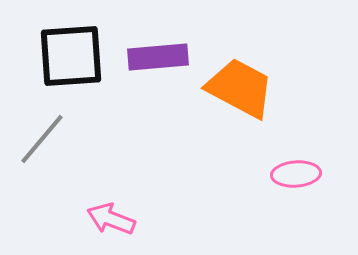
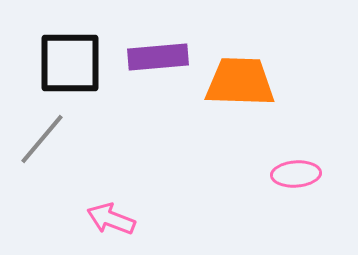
black square: moved 1 px left, 7 px down; rotated 4 degrees clockwise
orange trapezoid: moved 6 px up; rotated 26 degrees counterclockwise
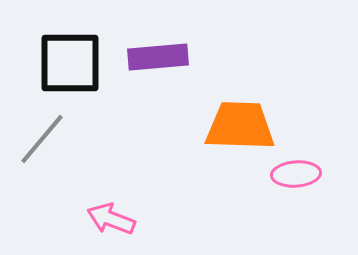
orange trapezoid: moved 44 px down
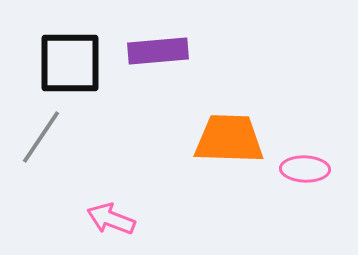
purple rectangle: moved 6 px up
orange trapezoid: moved 11 px left, 13 px down
gray line: moved 1 px left, 2 px up; rotated 6 degrees counterclockwise
pink ellipse: moved 9 px right, 5 px up; rotated 6 degrees clockwise
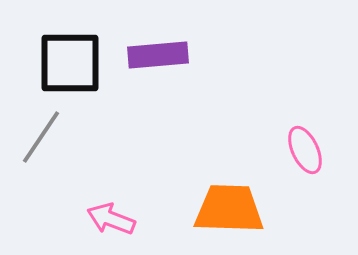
purple rectangle: moved 4 px down
orange trapezoid: moved 70 px down
pink ellipse: moved 19 px up; rotated 63 degrees clockwise
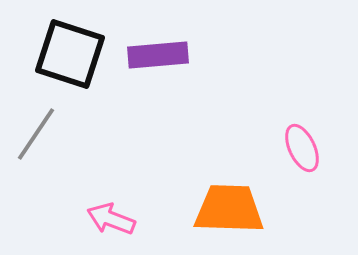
black square: moved 9 px up; rotated 18 degrees clockwise
gray line: moved 5 px left, 3 px up
pink ellipse: moved 3 px left, 2 px up
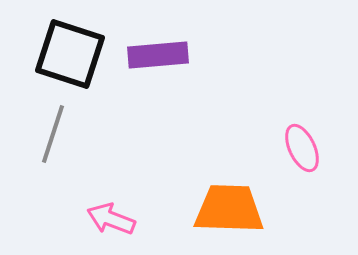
gray line: moved 17 px right; rotated 16 degrees counterclockwise
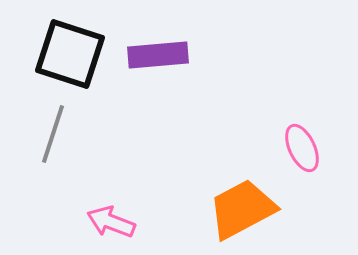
orange trapezoid: moved 13 px right; rotated 30 degrees counterclockwise
pink arrow: moved 3 px down
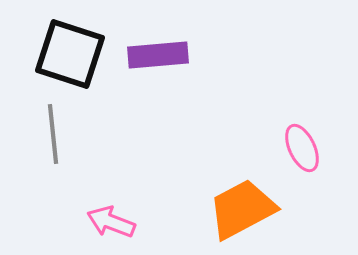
gray line: rotated 24 degrees counterclockwise
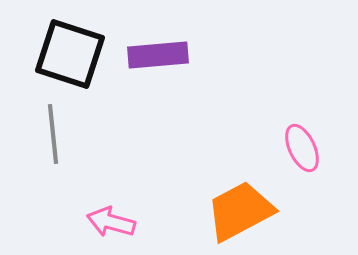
orange trapezoid: moved 2 px left, 2 px down
pink arrow: rotated 6 degrees counterclockwise
